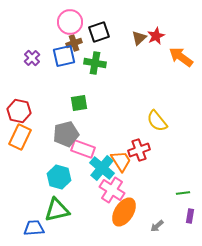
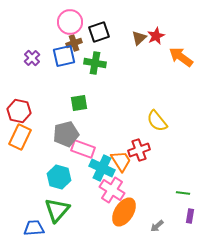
cyan cross: rotated 15 degrees counterclockwise
green line: rotated 16 degrees clockwise
green triangle: rotated 36 degrees counterclockwise
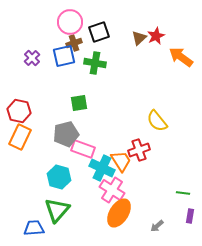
orange ellipse: moved 5 px left, 1 px down
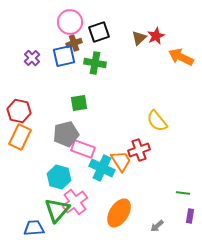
orange arrow: rotated 10 degrees counterclockwise
pink cross: moved 37 px left, 12 px down; rotated 20 degrees clockwise
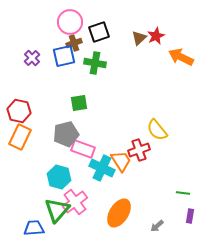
yellow semicircle: moved 9 px down
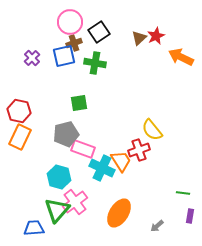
black square: rotated 15 degrees counterclockwise
yellow semicircle: moved 5 px left
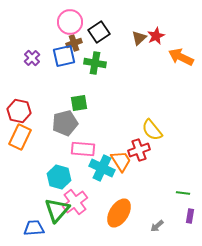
gray pentagon: moved 1 px left, 11 px up
pink rectangle: rotated 15 degrees counterclockwise
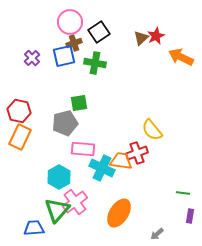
brown triangle: moved 2 px right
red cross: moved 2 px left, 3 px down
orange trapezoid: rotated 50 degrees counterclockwise
cyan hexagon: rotated 15 degrees clockwise
gray arrow: moved 8 px down
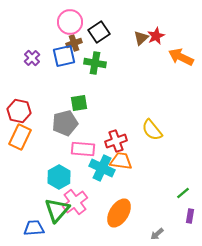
red cross: moved 21 px left, 12 px up
green line: rotated 48 degrees counterclockwise
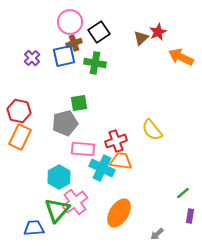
red star: moved 2 px right, 4 px up
